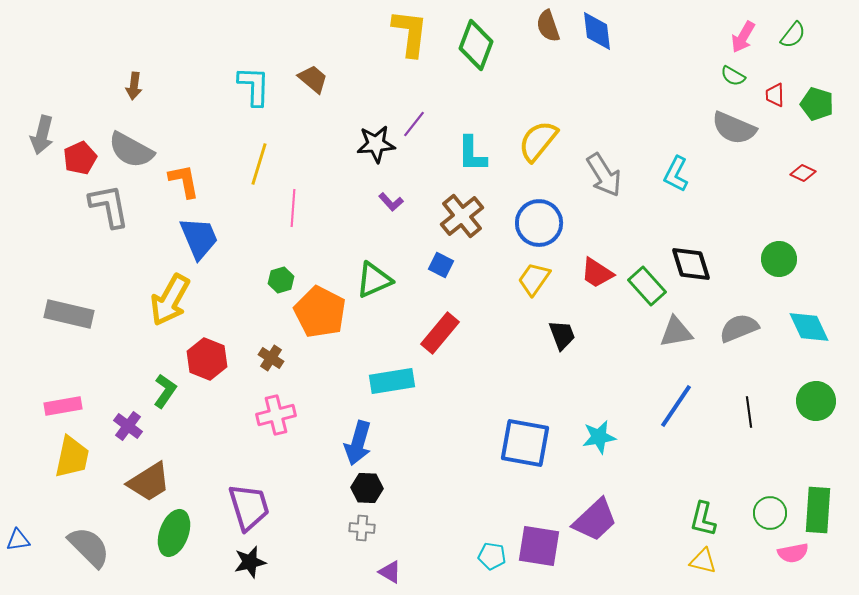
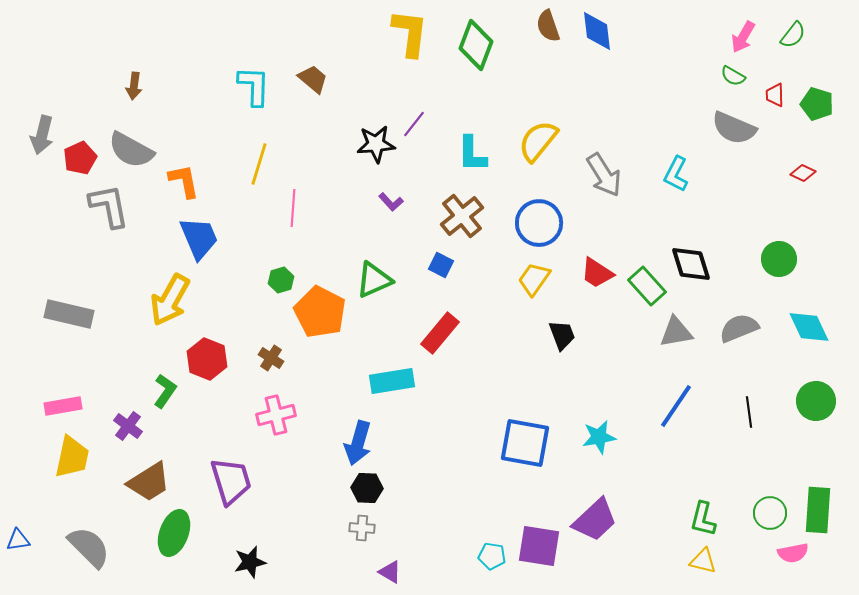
purple trapezoid at (249, 507): moved 18 px left, 26 px up
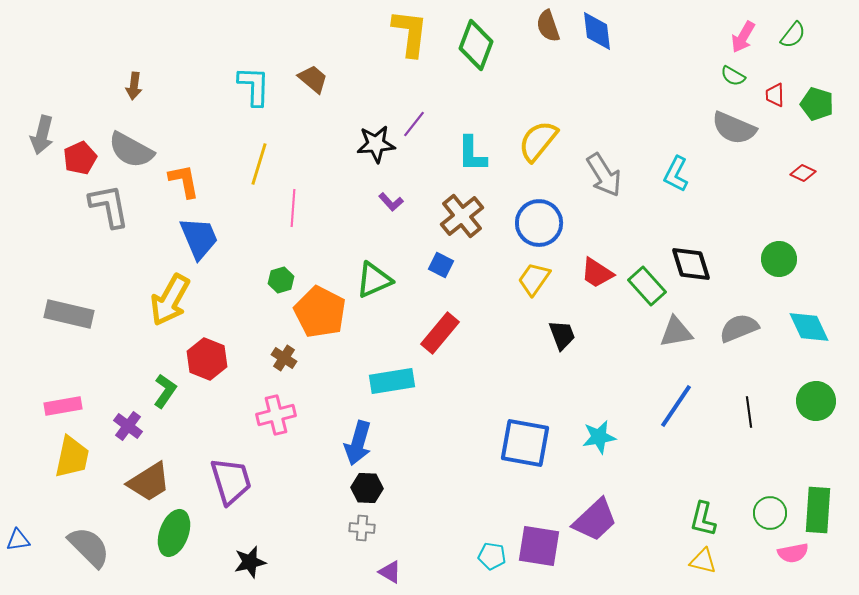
brown cross at (271, 358): moved 13 px right
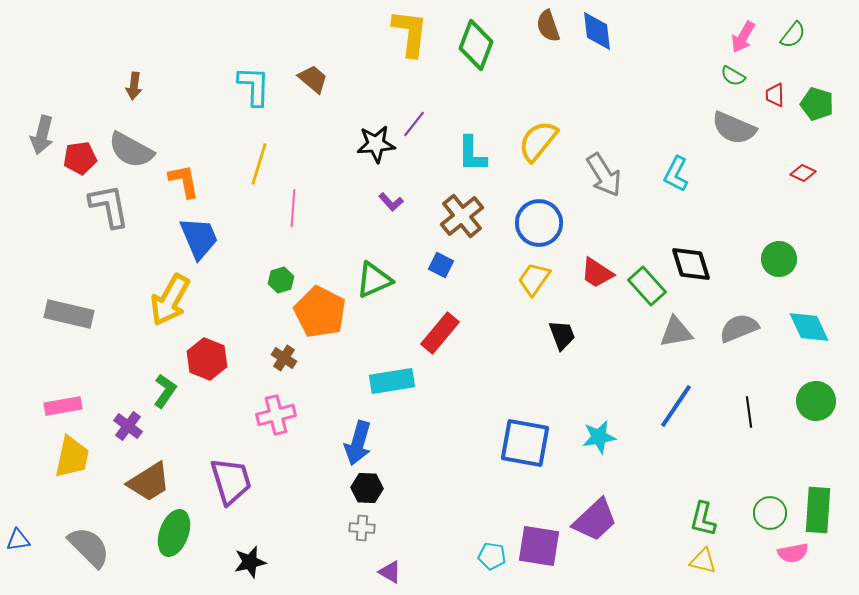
red pentagon at (80, 158): rotated 16 degrees clockwise
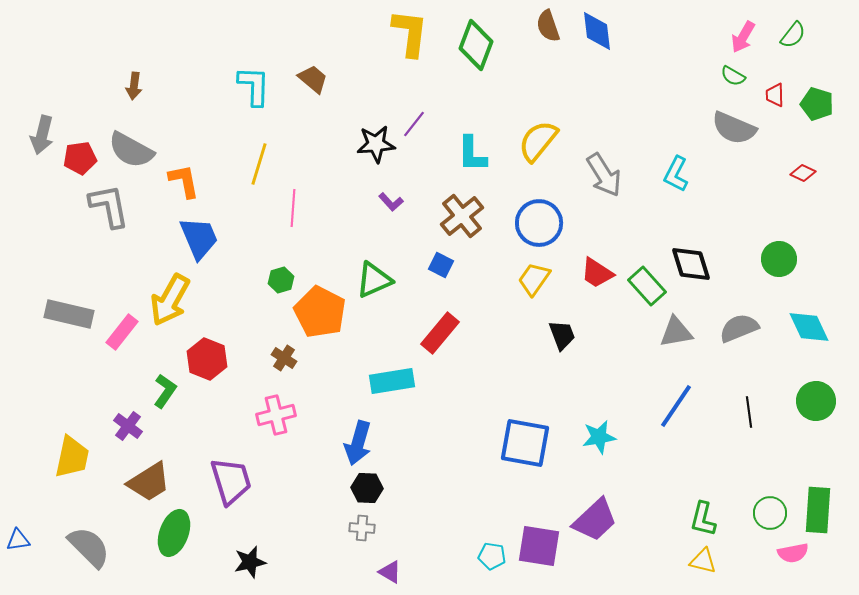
pink rectangle at (63, 406): moved 59 px right, 74 px up; rotated 42 degrees counterclockwise
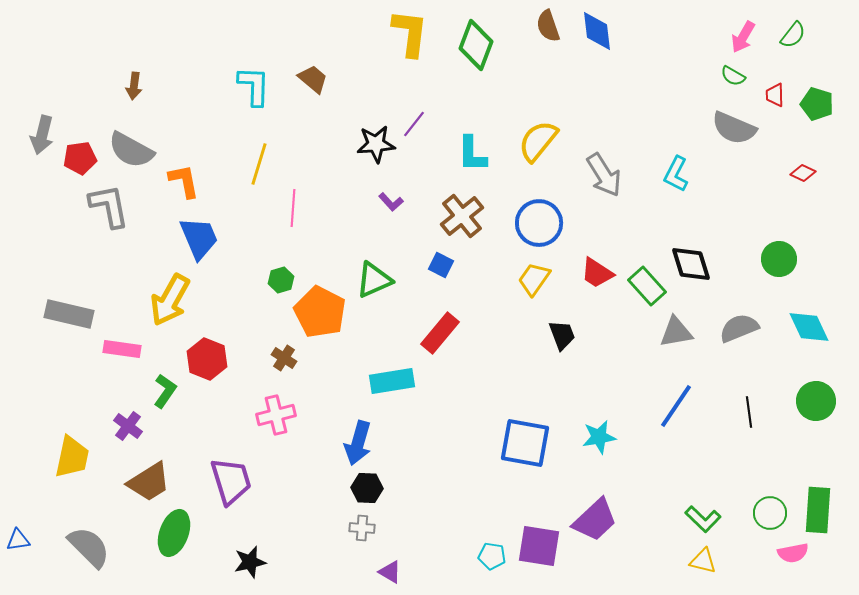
pink rectangle at (122, 332): moved 17 px down; rotated 60 degrees clockwise
green L-shape at (703, 519): rotated 60 degrees counterclockwise
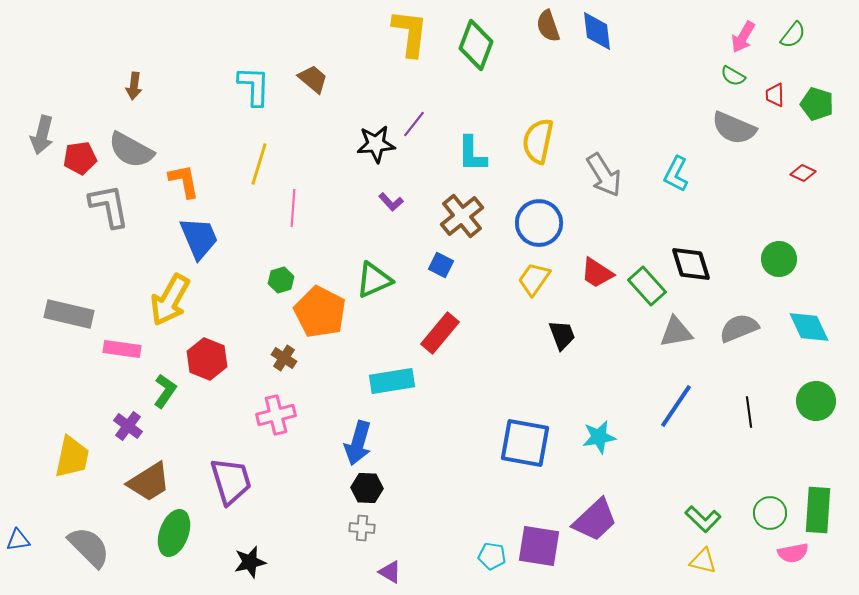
yellow semicircle at (538, 141): rotated 27 degrees counterclockwise
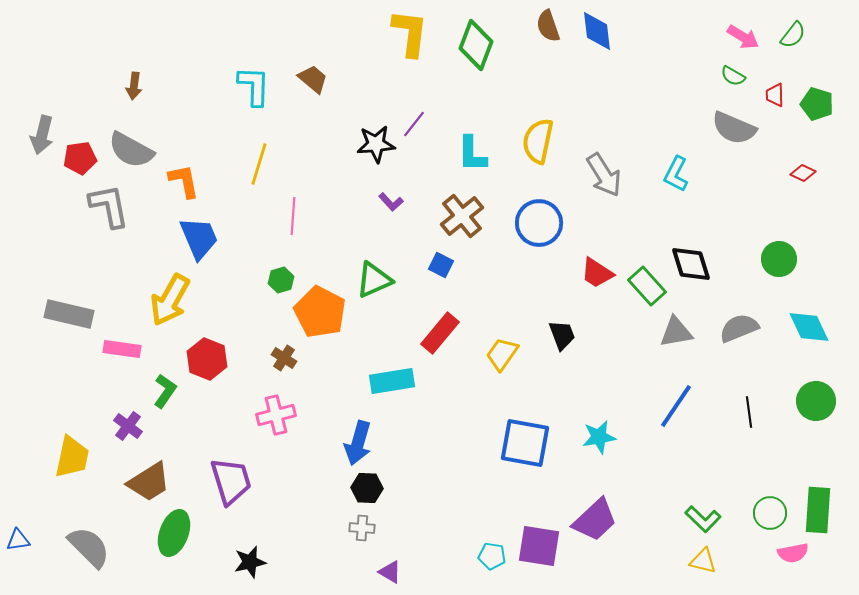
pink arrow at (743, 37): rotated 88 degrees counterclockwise
pink line at (293, 208): moved 8 px down
yellow trapezoid at (534, 279): moved 32 px left, 75 px down
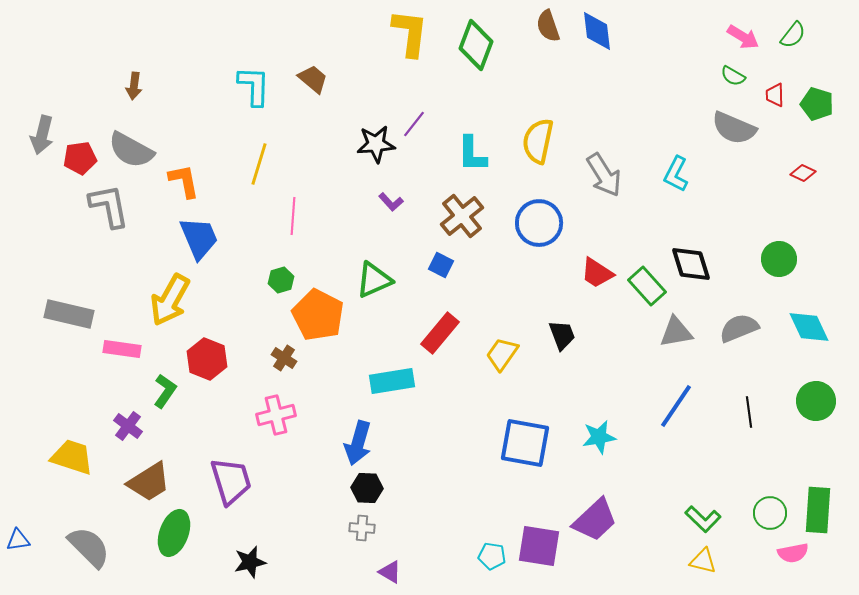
orange pentagon at (320, 312): moved 2 px left, 3 px down
yellow trapezoid at (72, 457): rotated 84 degrees counterclockwise
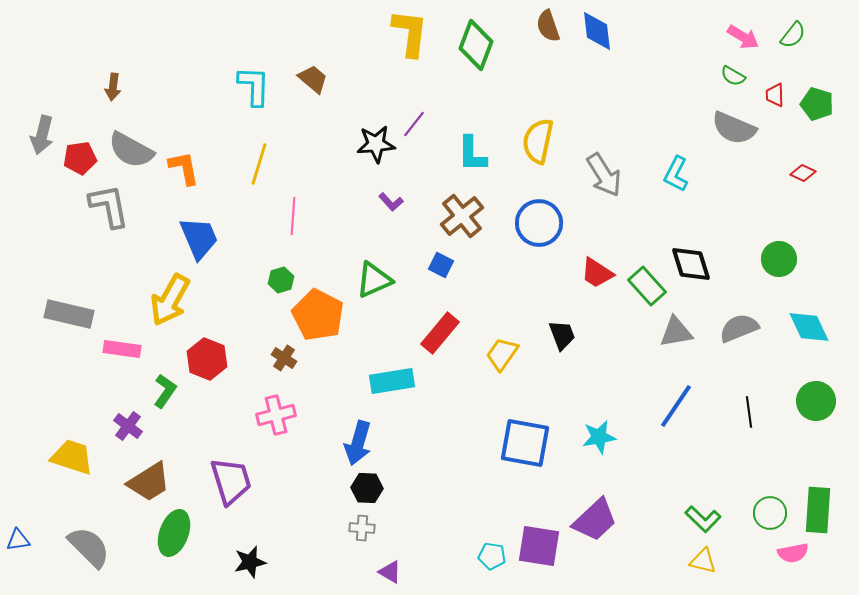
brown arrow at (134, 86): moved 21 px left, 1 px down
orange L-shape at (184, 181): moved 13 px up
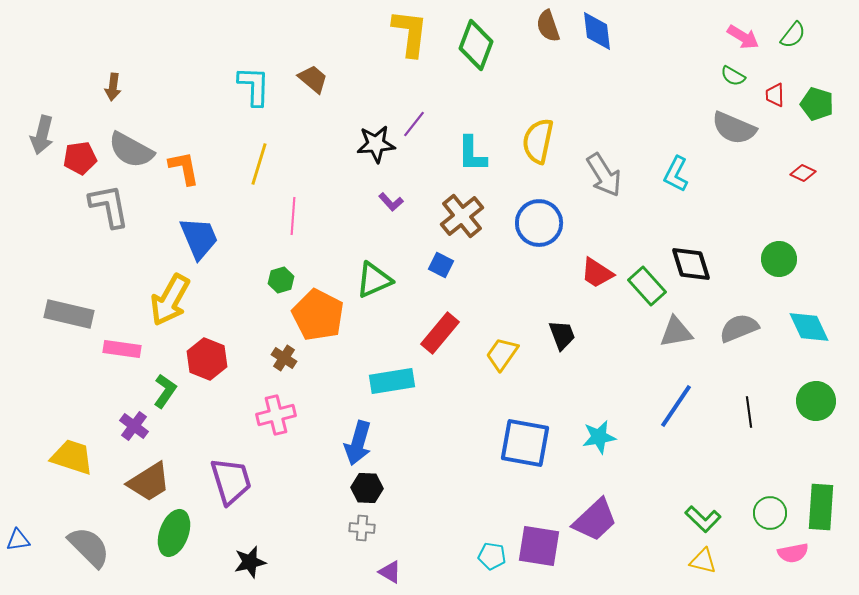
purple cross at (128, 426): moved 6 px right
green rectangle at (818, 510): moved 3 px right, 3 px up
